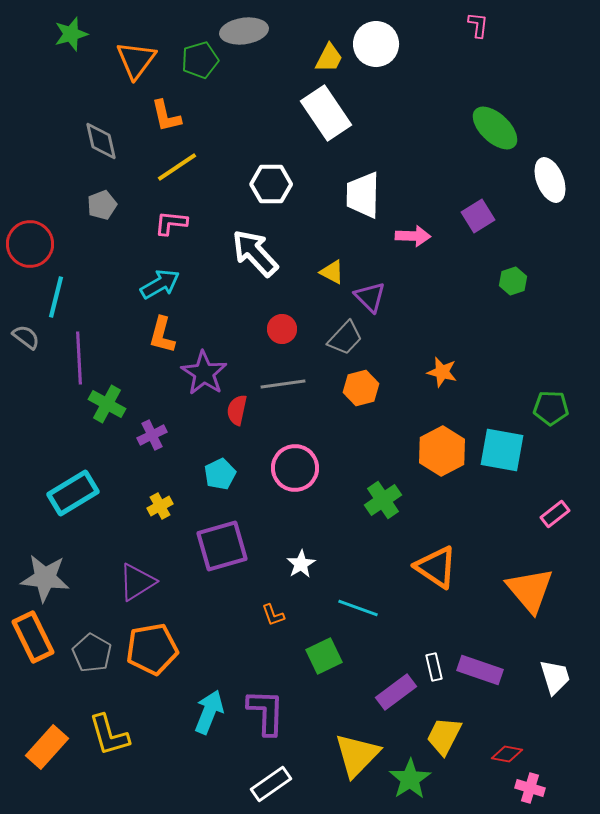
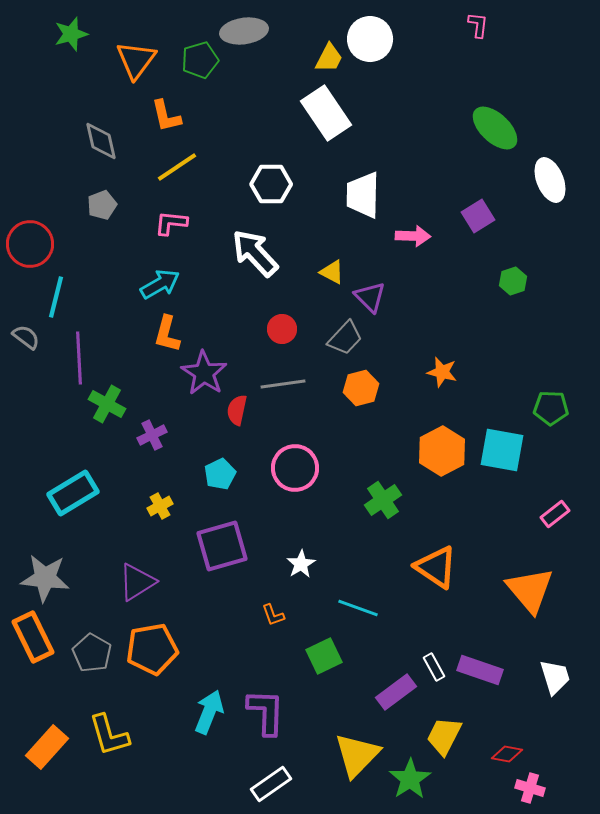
white circle at (376, 44): moved 6 px left, 5 px up
orange L-shape at (162, 335): moved 5 px right, 1 px up
white rectangle at (434, 667): rotated 16 degrees counterclockwise
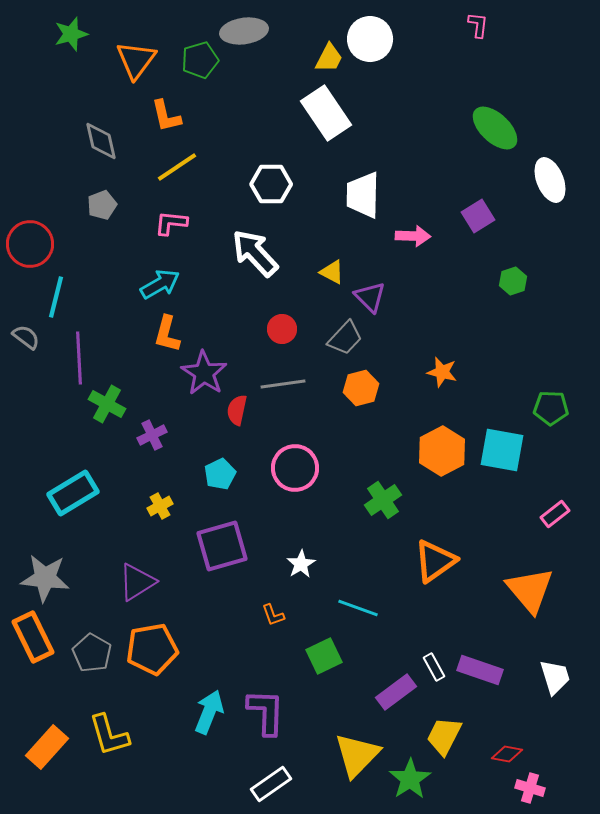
orange triangle at (436, 567): moved 1 px left, 6 px up; rotated 51 degrees clockwise
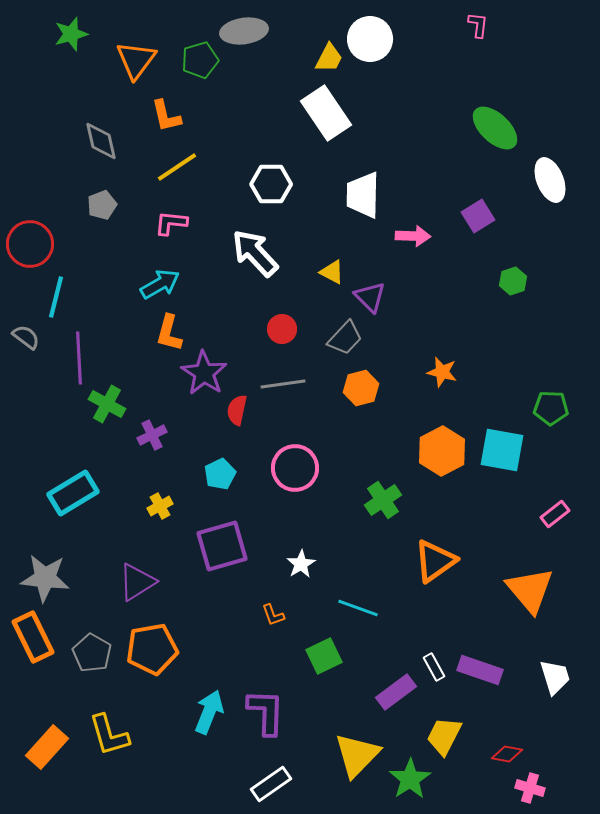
orange L-shape at (167, 334): moved 2 px right, 1 px up
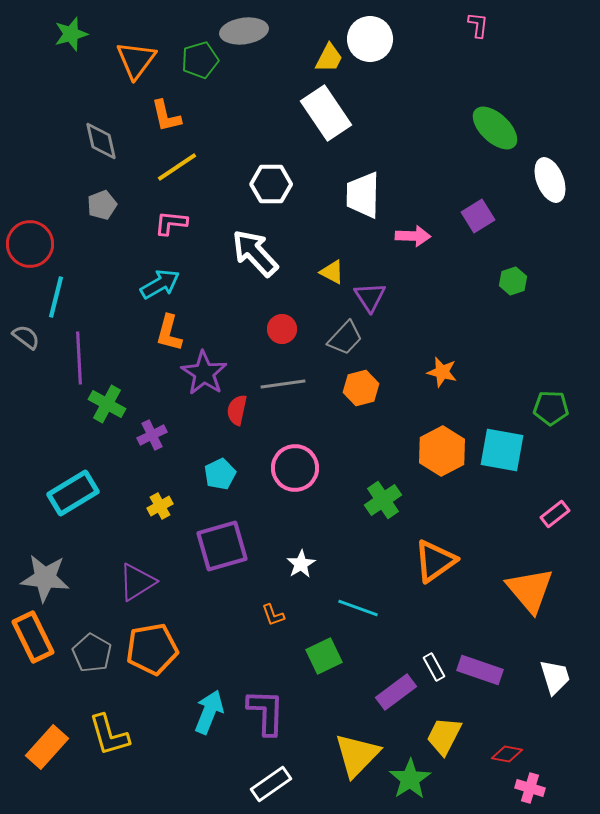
purple triangle at (370, 297): rotated 12 degrees clockwise
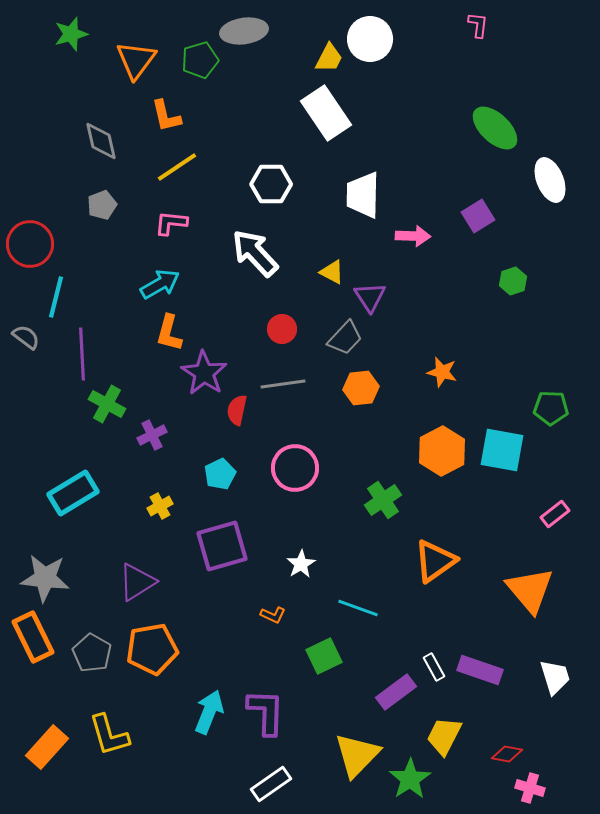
purple line at (79, 358): moved 3 px right, 4 px up
orange hexagon at (361, 388): rotated 8 degrees clockwise
orange L-shape at (273, 615): rotated 45 degrees counterclockwise
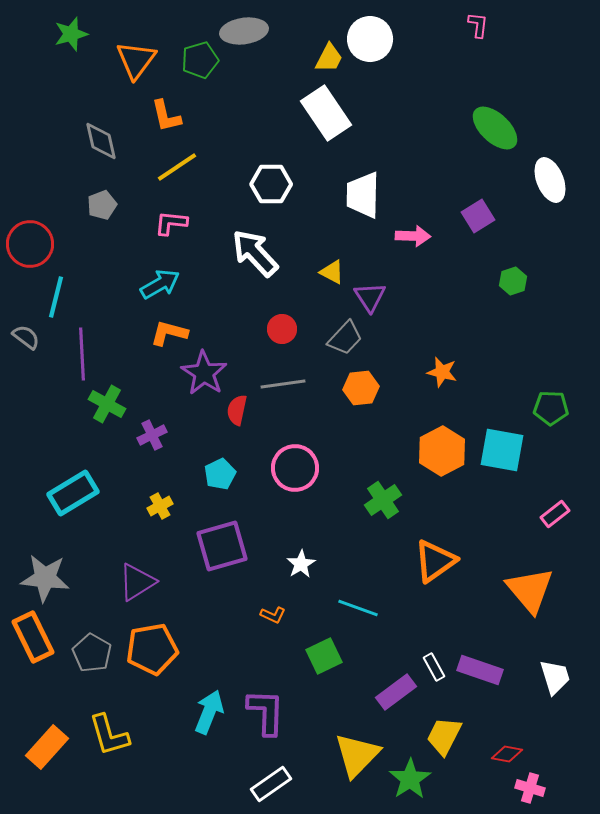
orange L-shape at (169, 333): rotated 90 degrees clockwise
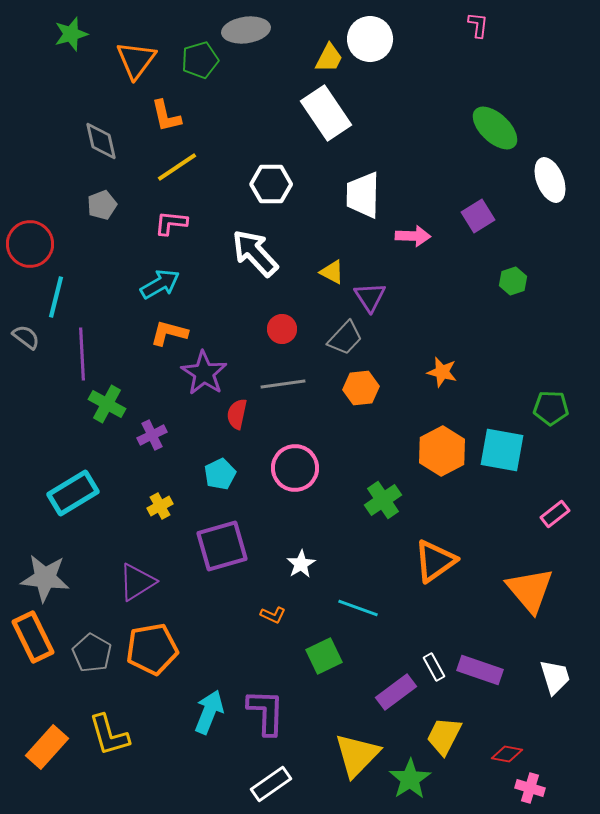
gray ellipse at (244, 31): moved 2 px right, 1 px up
red semicircle at (237, 410): moved 4 px down
